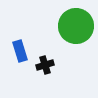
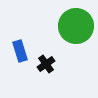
black cross: moved 1 px right, 1 px up; rotated 18 degrees counterclockwise
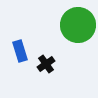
green circle: moved 2 px right, 1 px up
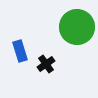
green circle: moved 1 px left, 2 px down
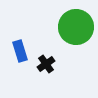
green circle: moved 1 px left
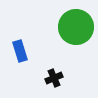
black cross: moved 8 px right, 14 px down; rotated 12 degrees clockwise
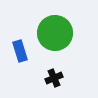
green circle: moved 21 px left, 6 px down
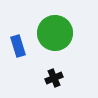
blue rectangle: moved 2 px left, 5 px up
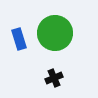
blue rectangle: moved 1 px right, 7 px up
